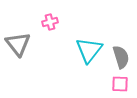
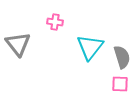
pink cross: moved 5 px right; rotated 21 degrees clockwise
cyan triangle: moved 1 px right, 3 px up
gray semicircle: moved 1 px right
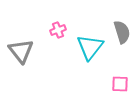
pink cross: moved 3 px right, 8 px down; rotated 28 degrees counterclockwise
gray triangle: moved 3 px right, 7 px down
gray semicircle: moved 25 px up
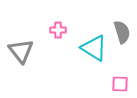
pink cross: rotated 21 degrees clockwise
cyan triangle: moved 4 px right, 1 px down; rotated 36 degrees counterclockwise
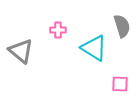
gray semicircle: moved 6 px up
gray triangle: rotated 12 degrees counterclockwise
